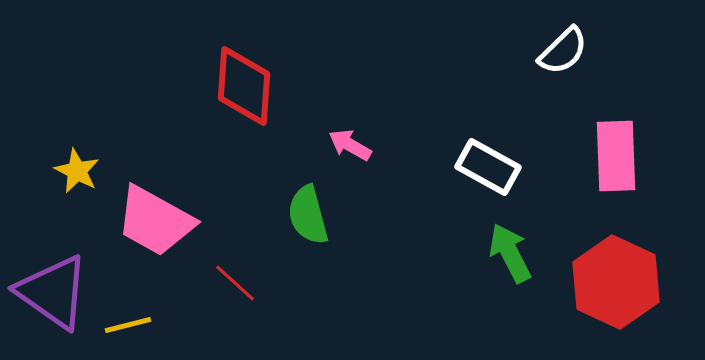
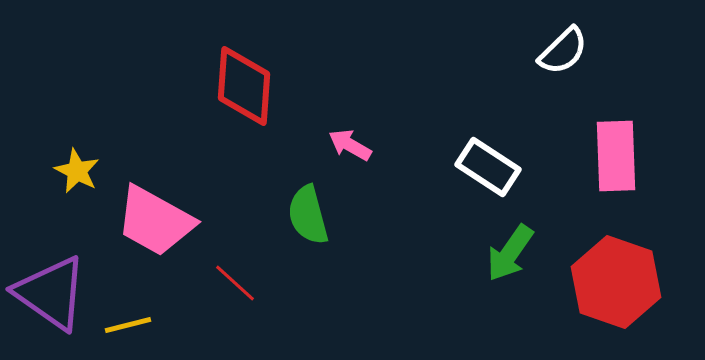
white rectangle: rotated 4 degrees clockwise
green arrow: rotated 118 degrees counterclockwise
red hexagon: rotated 6 degrees counterclockwise
purple triangle: moved 2 px left, 1 px down
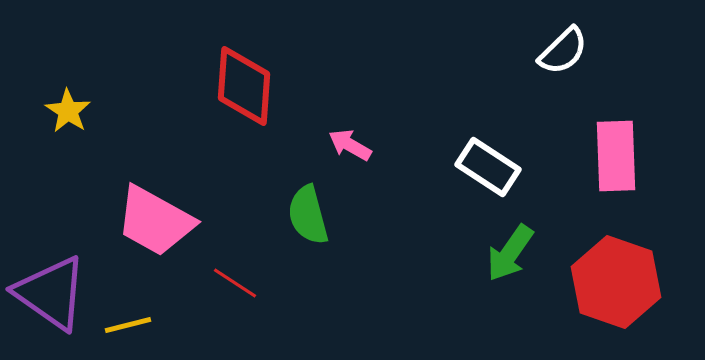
yellow star: moved 9 px left, 60 px up; rotated 6 degrees clockwise
red line: rotated 9 degrees counterclockwise
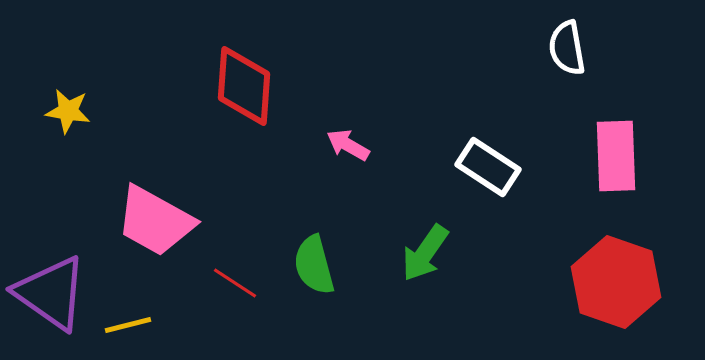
white semicircle: moved 4 px right, 3 px up; rotated 124 degrees clockwise
yellow star: rotated 24 degrees counterclockwise
pink arrow: moved 2 px left
green semicircle: moved 6 px right, 50 px down
green arrow: moved 85 px left
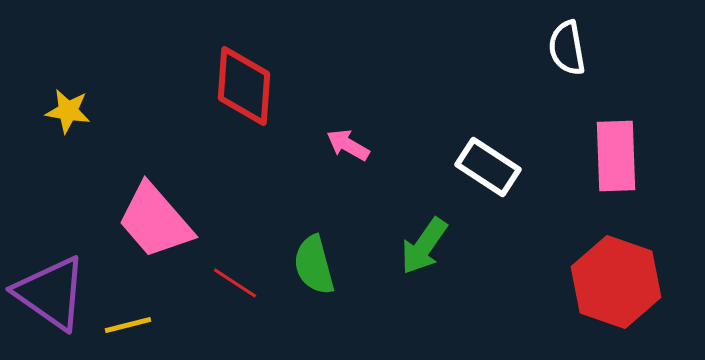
pink trapezoid: rotated 20 degrees clockwise
green arrow: moved 1 px left, 7 px up
